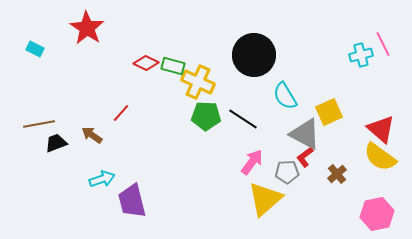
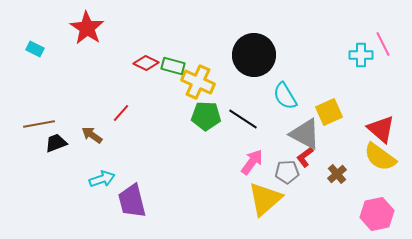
cyan cross: rotated 15 degrees clockwise
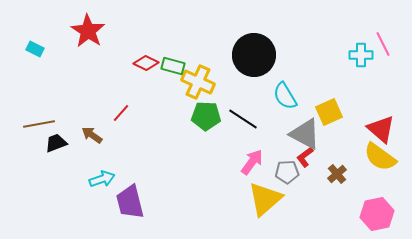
red star: moved 1 px right, 3 px down
purple trapezoid: moved 2 px left, 1 px down
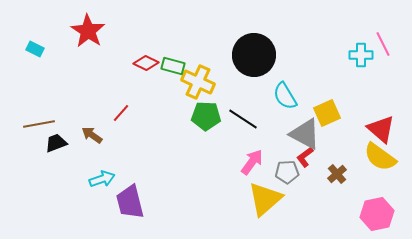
yellow square: moved 2 px left, 1 px down
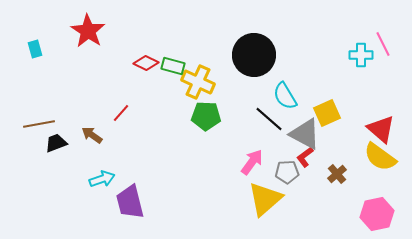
cyan rectangle: rotated 48 degrees clockwise
black line: moved 26 px right; rotated 8 degrees clockwise
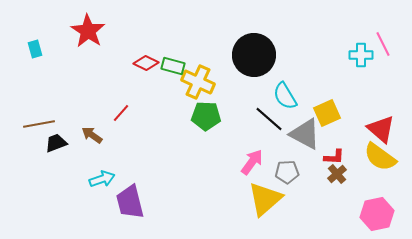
red L-shape: moved 29 px right; rotated 140 degrees counterclockwise
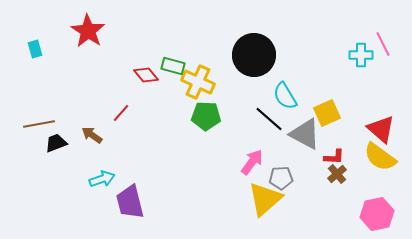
red diamond: moved 12 px down; rotated 25 degrees clockwise
gray pentagon: moved 6 px left, 6 px down
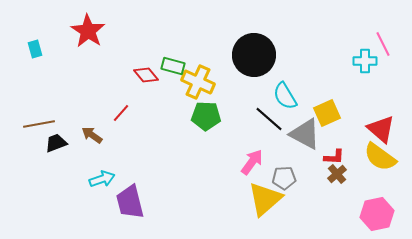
cyan cross: moved 4 px right, 6 px down
gray pentagon: moved 3 px right
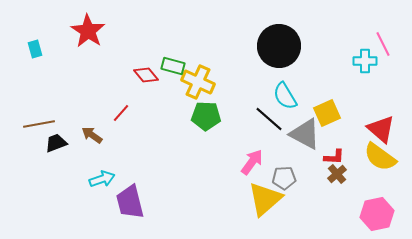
black circle: moved 25 px right, 9 px up
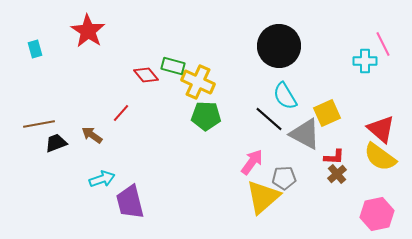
yellow triangle: moved 2 px left, 2 px up
